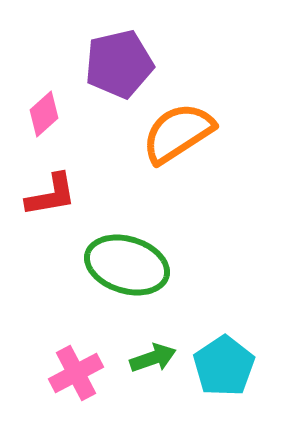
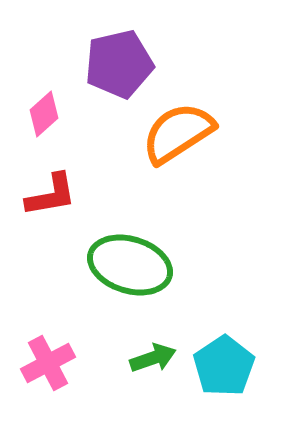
green ellipse: moved 3 px right
pink cross: moved 28 px left, 10 px up
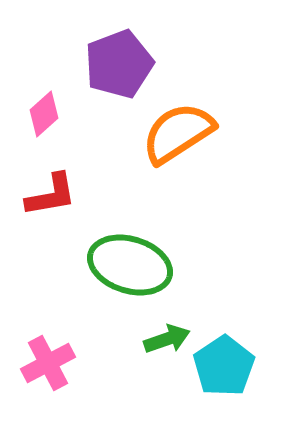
purple pentagon: rotated 8 degrees counterclockwise
green arrow: moved 14 px right, 19 px up
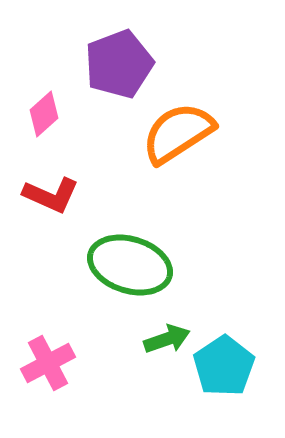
red L-shape: rotated 34 degrees clockwise
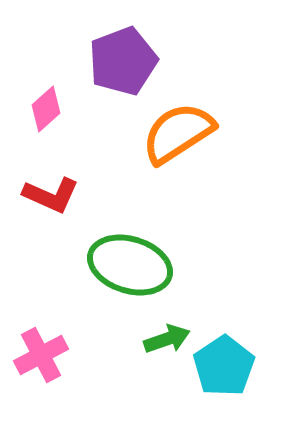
purple pentagon: moved 4 px right, 3 px up
pink diamond: moved 2 px right, 5 px up
pink cross: moved 7 px left, 8 px up
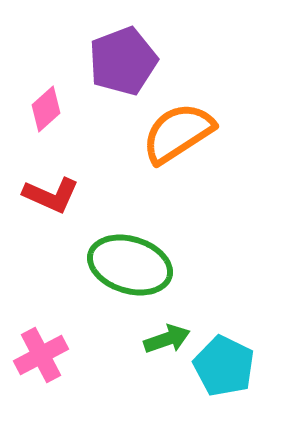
cyan pentagon: rotated 12 degrees counterclockwise
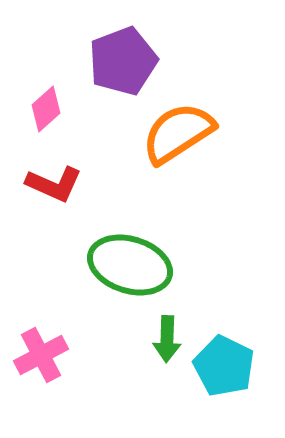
red L-shape: moved 3 px right, 11 px up
green arrow: rotated 111 degrees clockwise
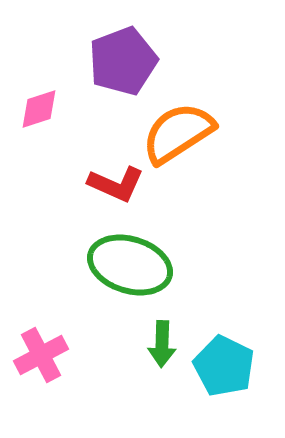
pink diamond: moved 7 px left; rotated 24 degrees clockwise
red L-shape: moved 62 px right
green arrow: moved 5 px left, 5 px down
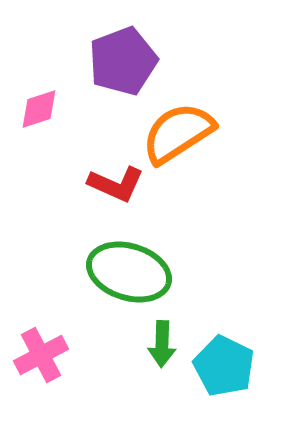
green ellipse: moved 1 px left, 7 px down
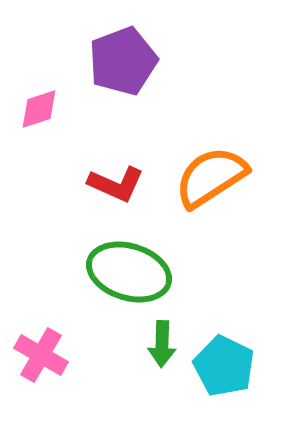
orange semicircle: moved 33 px right, 44 px down
pink cross: rotated 32 degrees counterclockwise
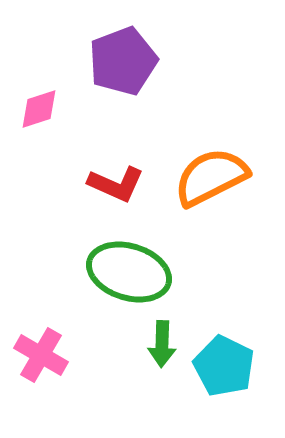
orange semicircle: rotated 6 degrees clockwise
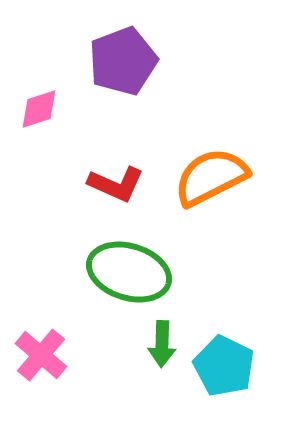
pink cross: rotated 10 degrees clockwise
